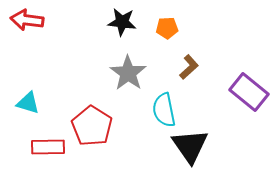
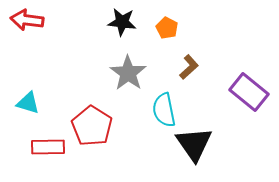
orange pentagon: rotated 30 degrees clockwise
black triangle: moved 4 px right, 2 px up
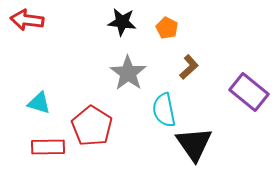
cyan triangle: moved 11 px right
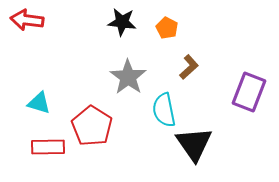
gray star: moved 4 px down
purple rectangle: rotated 72 degrees clockwise
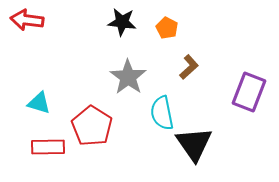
cyan semicircle: moved 2 px left, 3 px down
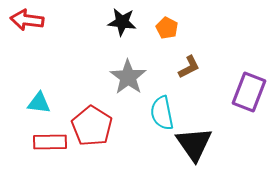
brown L-shape: rotated 15 degrees clockwise
cyan triangle: rotated 10 degrees counterclockwise
red rectangle: moved 2 px right, 5 px up
